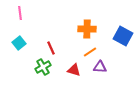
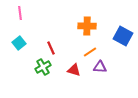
orange cross: moved 3 px up
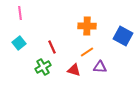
red line: moved 1 px right, 1 px up
orange line: moved 3 px left
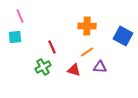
pink line: moved 3 px down; rotated 16 degrees counterclockwise
cyan square: moved 4 px left, 6 px up; rotated 32 degrees clockwise
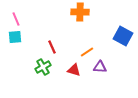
pink line: moved 4 px left, 3 px down
orange cross: moved 7 px left, 14 px up
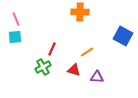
red line: moved 2 px down; rotated 48 degrees clockwise
purple triangle: moved 3 px left, 10 px down
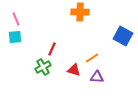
orange line: moved 5 px right, 6 px down
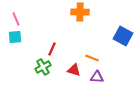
orange line: rotated 56 degrees clockwise
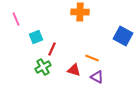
cyan square: moved 21 px right; rotated 16 degrees counterclockwise
purple triangle: rotated 24 degrees clockwise
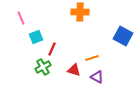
pink line: moved 5 px right, 1 px up
orange line: rotated 40 degrees counterclockwise
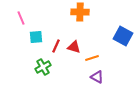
cyan square: rotated 16 degrees clockwise
red line: moved 4 px right, 3 px up
red triangle: moved 23 px up
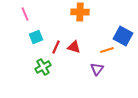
pink line: moved 4 px right, 4 px up
cyan square: rotated 16 degrees counterclockwise
red line: moved 1 px down
orange line: moved 15 px right, 8 px up
purple triangle: moved 8 px up; rotated 40 degrees clockwise
